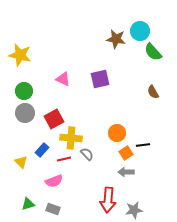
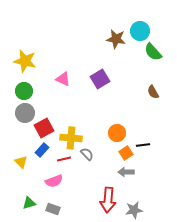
yellow star: moved 5 px right, 6 px down
purple square: rotated 18 degrees counterclockwise
red square: moved 10 px left, 9 px down
green triangle: moved 1 px right, 1 px up
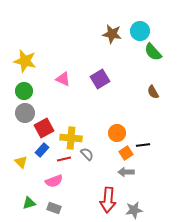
brown star: moved 4 px left, 5 px up
gray rectangle: moved 1 px right, 1 px up
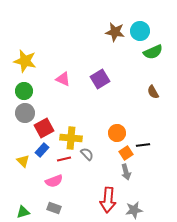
brown star: moved 3 px right, 2 px up
green semicircle: rotated 72 degrees counterclockwise
yellow triangle: moved 2 px right, 1 px up
gray arrow: rotated 105 degrees counterclockwise
green triangle: moved 6 px left, 9 px down
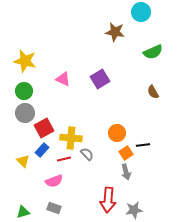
cyan circle: moved 1 px right, 19 px up
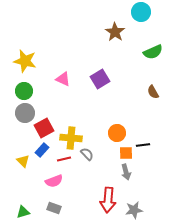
brown star: rotated 24 degrees clockwise
orange square: rotated 32 degrees clockwise
